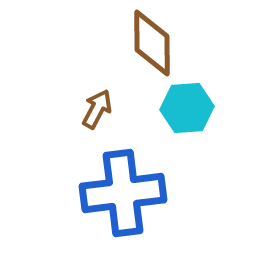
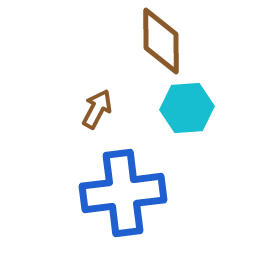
brown diamond: moved 9 px right, 2 px up
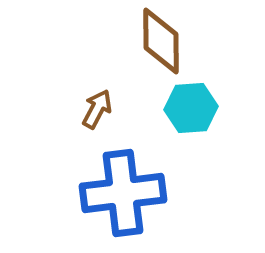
cyan hexagon: moved 4 px right
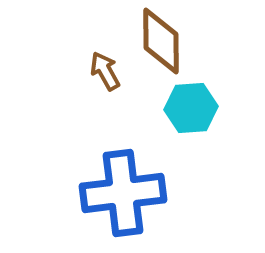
brown arrow: moved 8 px right, 38 px up; rotated 57 degrees counterclockwise
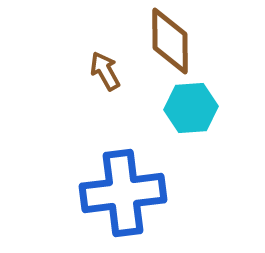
brown diamond: moved 9 px right
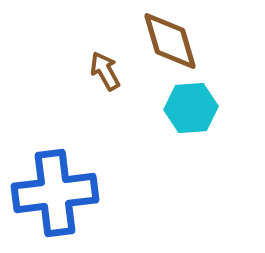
brown diamond: rotated 16 degrees counterclockwise
blue cross: moved 68 px left
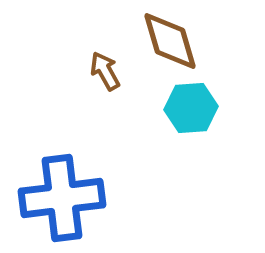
blue cross: moved 7 px right, 5 px down
